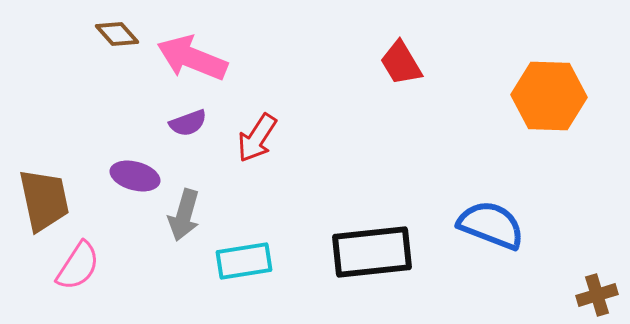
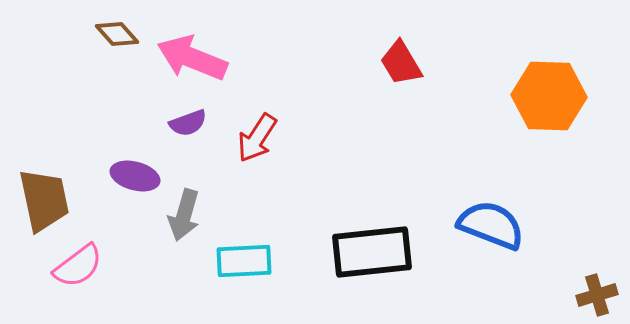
cyan rectangle: rotated 6 degrees clockwise
pink semicircle: rotated 20 degrees clockwise
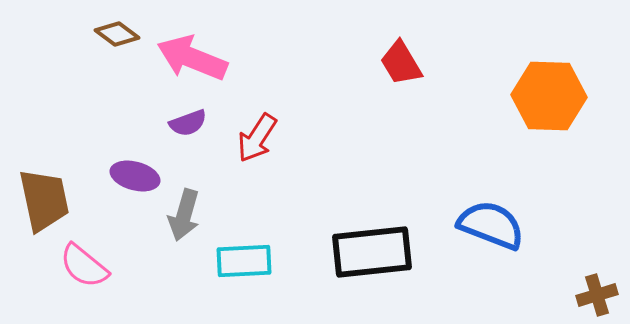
brown diamond: rotated 12 degrees counterclockwise
pink semicircle: moved 6 px right; rotated 76 degrees clockwise
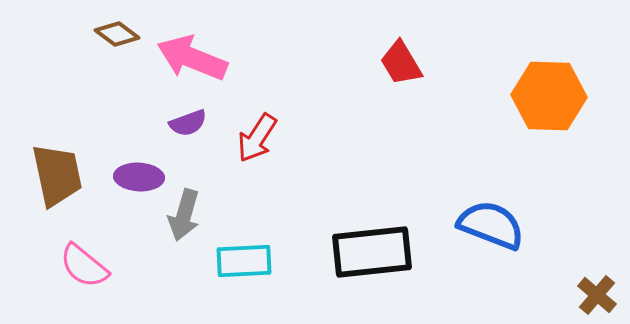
purple ellipse: moved 4 px right, 1 px down; rotated 12 degrees counterclockwise
brown trapezoid: moved 13 px right, 25 px up
brown cross: rotated 33 degrees counterclockwise
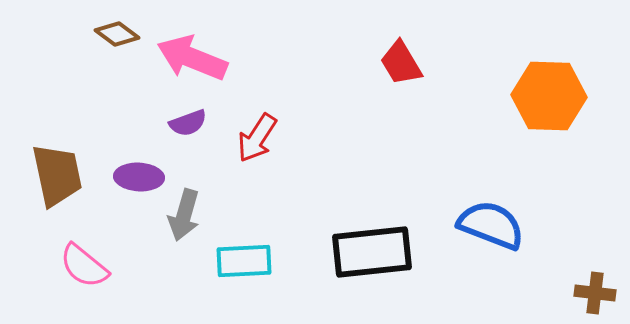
brown cross: moved 2 px left, 2 px up; rotated 33 degrees counterclockwise
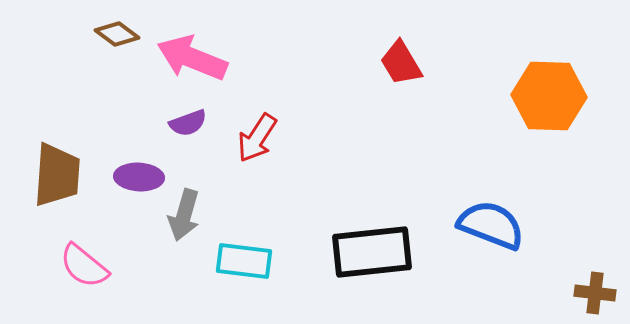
brown trapezoid: rotated 16 degrees clockwise
cyan rectangle: rotated 10 degrees clockwise
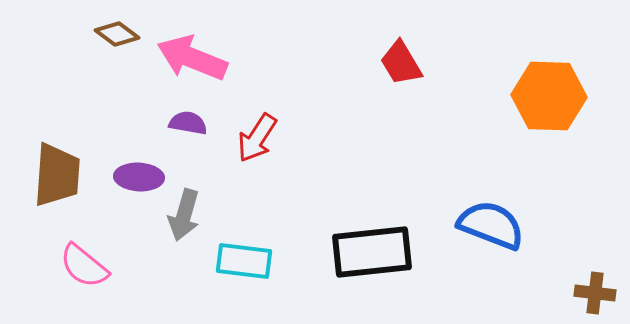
purple semicircle: rotated 150 degrees counterclockwise
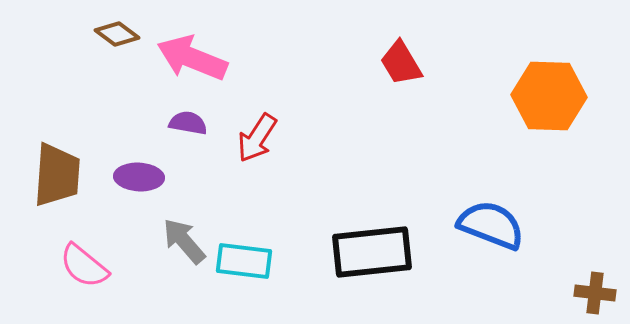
gray arrow: moved 26 px down; rotated 123 degrees clockwise
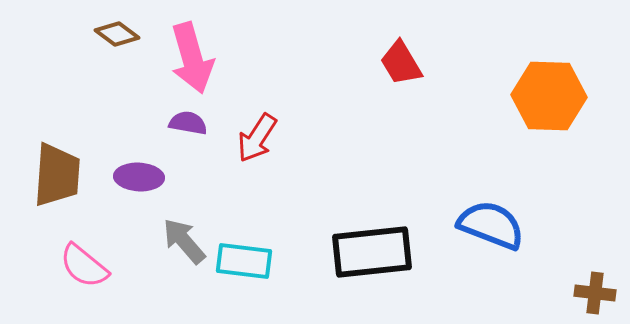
pink arrow: rotated 128 degrees counterclockwise
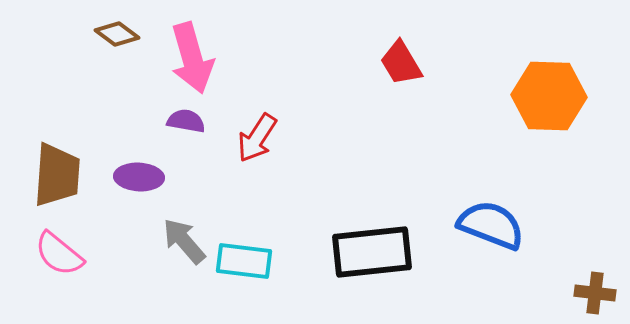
purple semicircle: moved 2 px left, 2 px up
pink semicircle: moved 25 px left, 12 px up
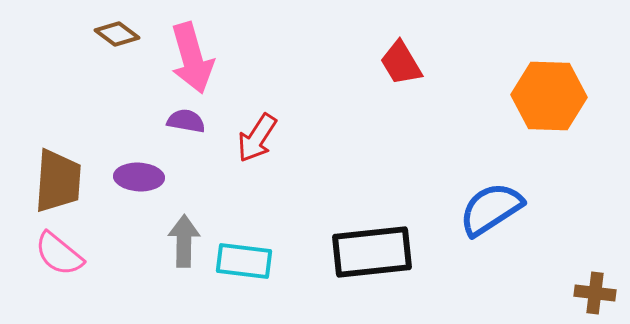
brown trapezoid: moved 1 px right, 6 px down
blue semicircle: moved 16 px up; rotated 54 degrees counterclockwise
gray arrow: rotated 42 degrees clockwise
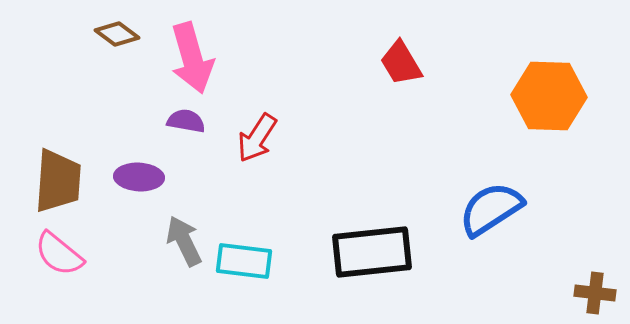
gray arrow: rotated 27 degrees counterclockwise
